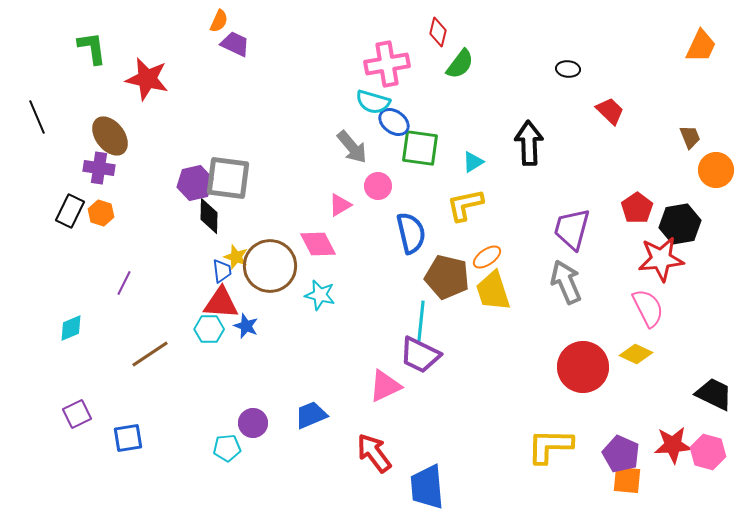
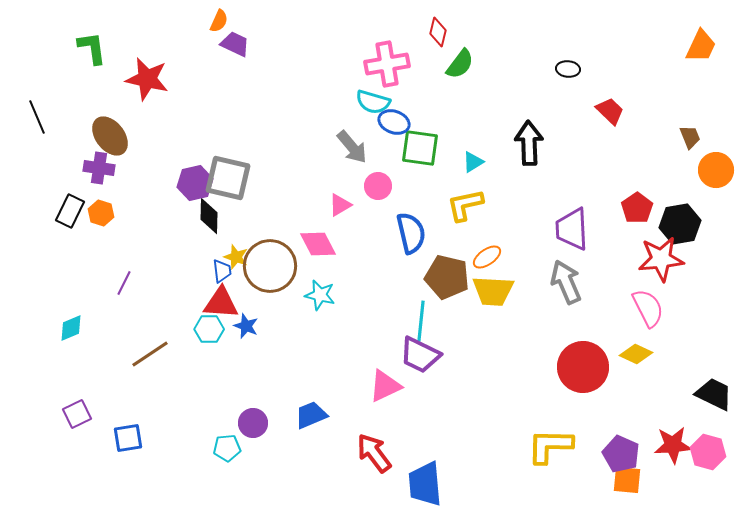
blue ellipse at (394, 122): rotated 16 degrees counterclockwise
gray square at (228, 178): rotated 6 degrees clockwise
purple trapezoid at (572, 229): rotated 18 degrees counterclockwise
yellow trapezoid at (493, 291): rotated 69 degrees counterclockwise
blue trapezoid at (427, 487): moved 2 px left, 3 px up
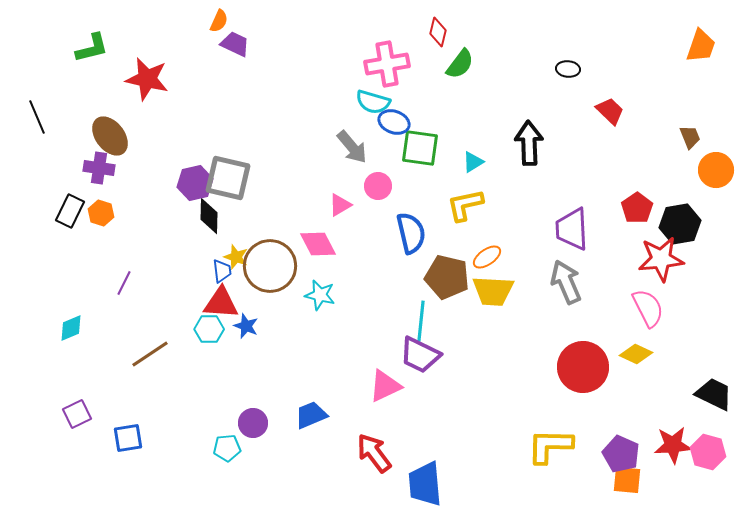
orange trapezoid at (701, 46): rotated 6 degrees counterclockwise
green L-shape at (92, 48): rotated 84 degrees clockwise
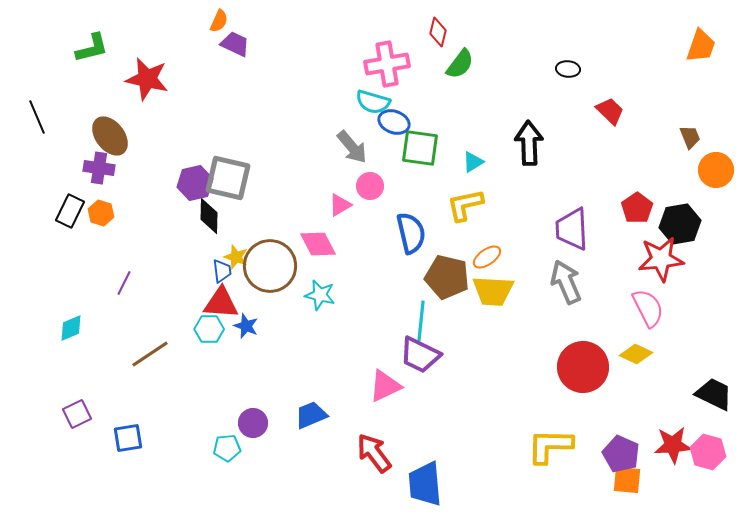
pink circle at (378, 186): moved 8 px left
